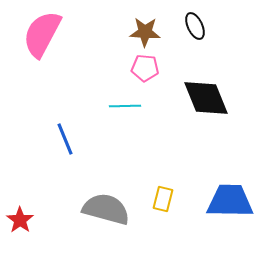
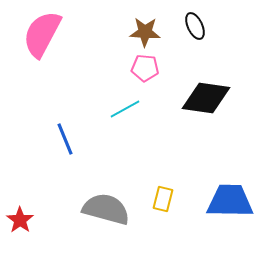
black diamond: rotated 60 degrees counterclockwise
cyan line: moved 3 px down; rotated 28 degrees counterclockwise
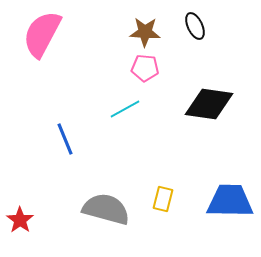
black diamond: moved 3 px right, 6 px down
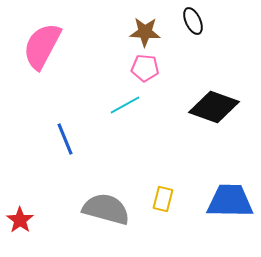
black ellipse: moved 2 px left, 5 px up
pink semicircle: moved 12 px down
black diamond: moved 5 px right, 3 px down; rotated 12 degrees clockwise
cyan line: moved 4 px up
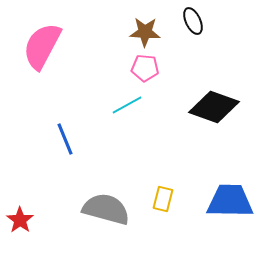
cyan line: moved 2 px right
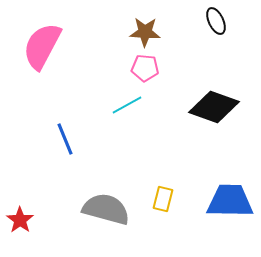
black ellipse: moved 23 px right
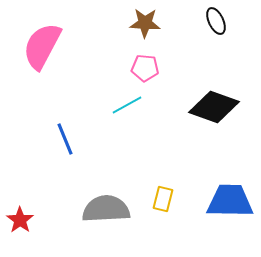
brown star: moved 9 px up
gray semicircle: rotated 18 degrees counterclockwise
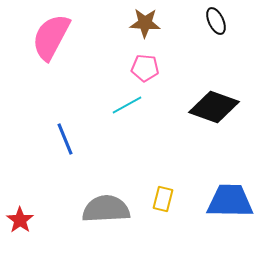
pink semicircle: moved 9 px right, 9 px up
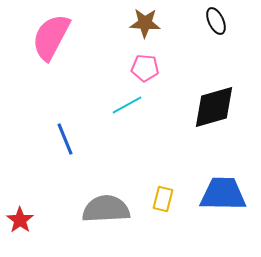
black diamond: rotated 36 degrees counterclockwise
blue trapezoid: moved 7 px left, 7 px up
